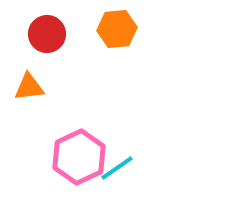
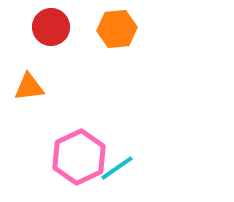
red circle: moved 4 px right, 7 px up
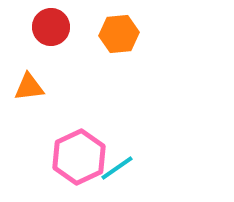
orange hexagon: moved 2 px right, 5 px down
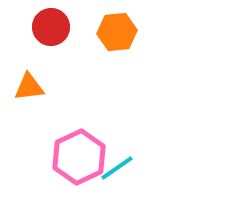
orange hexagon: moved 2 px left, 2 px up
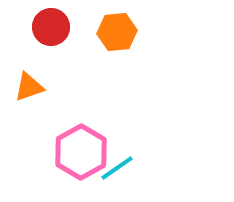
orange triangle: rotated 12 degrees counterclockwise
pink hexagon: moved 2 px right, 5 px up; rotated 4 degrees counterclockwise
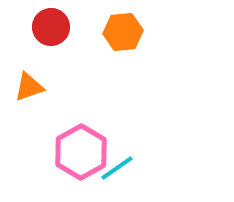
orange hexagon: moved 6 px right
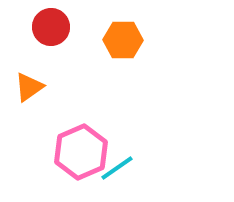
orange hexagon: moved 8 px down; rotated 6 degrees clockwise
orange triangle: rotated 16 degrees counterclockwise
pink hexagon: rotated 6 degrees clockwise
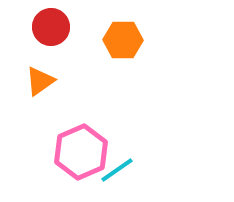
orange triangle: moved 11 px right, 6 px up
cyan line: moved 2 px down
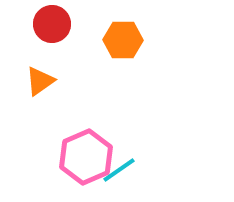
red circle: moved 1 px right, 3 px up
pink hexagon: moved 5 px right, 5 px down
cyan line: moved 2 px right
